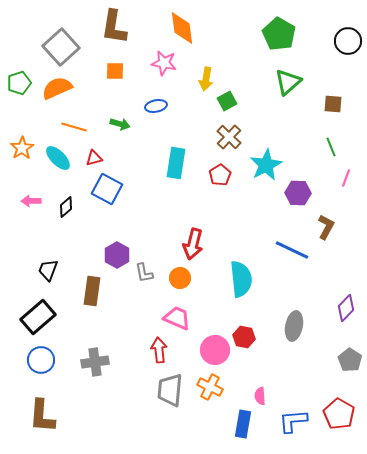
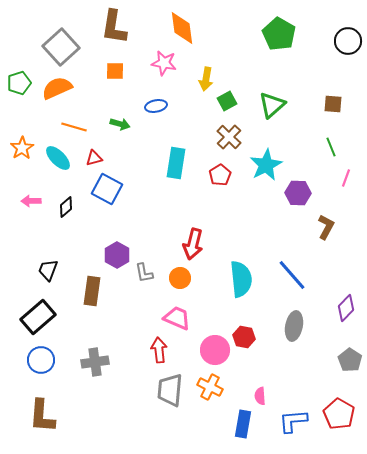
green triangle at (288, 82): moved 16 px left, 23 px down
blue line at (292, 250): moved 25 px down; rotated 24 degrees clockwise
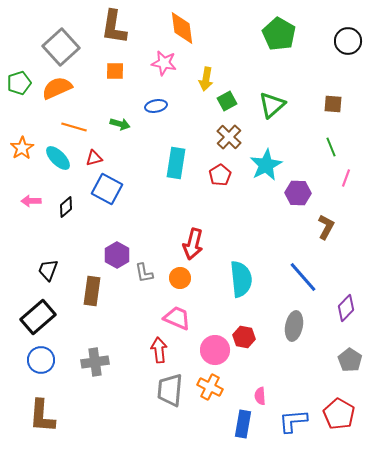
blue line at (292, 275): moved 11 px right, 2 px down
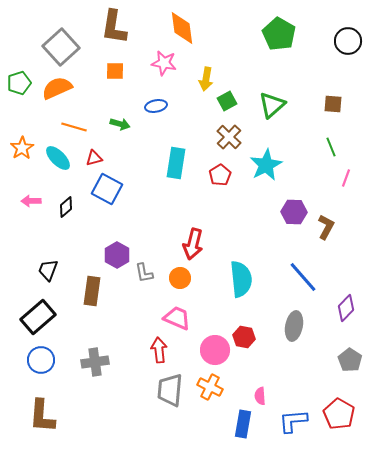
purple hexagon at (298, 193): moved 4 px left, 19 px down
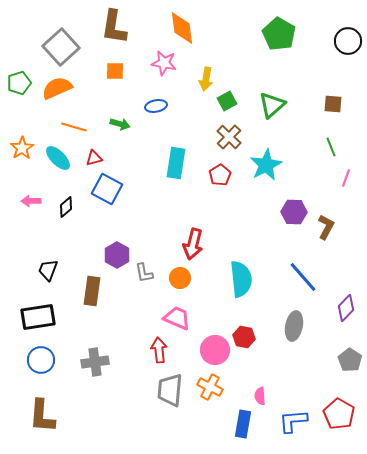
black rectangle at (38, 317): rotated 32 degrees clockwise
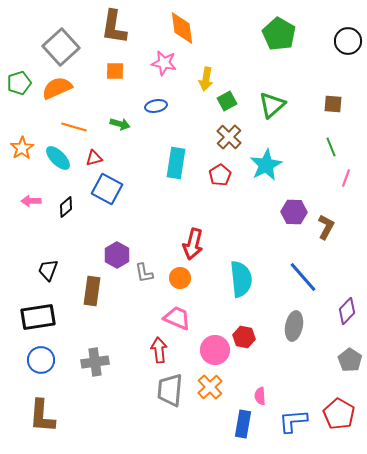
purple diamond at (346, 308): moved 1 px right, 3 px down
orange cross at (210, 387): rotated 20 degrees clockwise
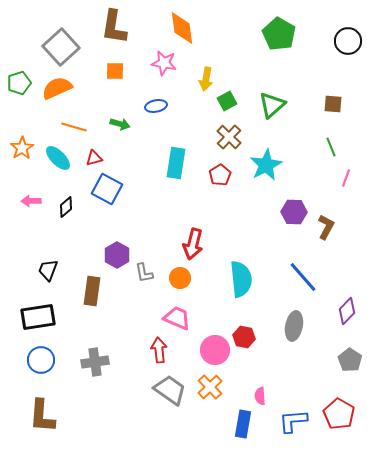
gray trapezoid at (170, 390): rotated 120 degrees clockwise
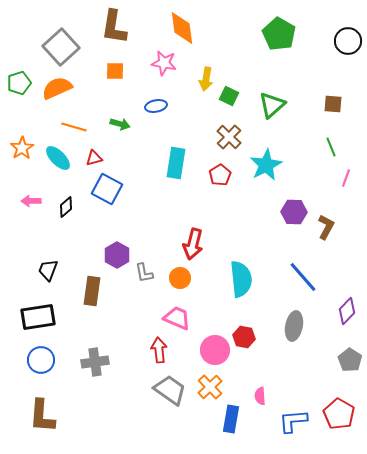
green square at (227, 101): moved 2 px right, 5 px up; rotated 36 degrees counterclockwise
blue rectangle at (243, 424): moved 12 px left, 5 px up
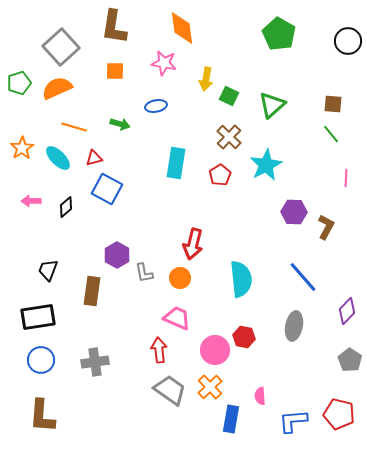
green line at (331, 147): moved 13 px up; rotated 18 degrees counterclockwise
pink line at (346, 178): rotated 18 degrees counterclockwise
red pentagon at (339, 414): rotated 16 degrees counterclockwise
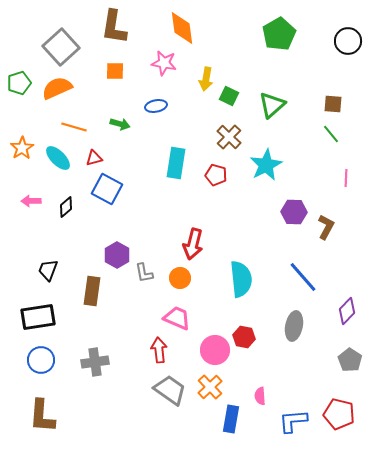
green pentagon at (279, 34): rotated 12 degrees clockwise
red pentagon at (220, 175): moved 4 px left; rotated 25 degrees counterclockwise
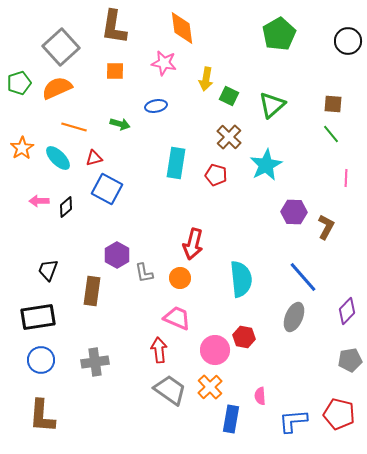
pink arrow at (31, 201): moved 8 px right
gray ellipse at (294, 326): moved 9 px up; rotated 12 degrees clockwise
gray pentagon at (350, 360): rotated 30 degrees clockwise
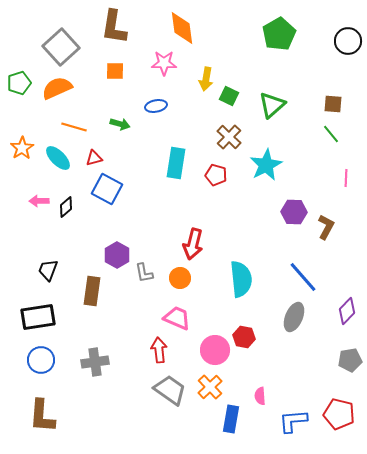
pink star at (164, 63): rotated 10 degrees counterclockwise
